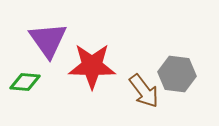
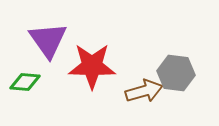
gray hexagon: moved 1 px left, 1 px up
brown arrow: rotated 69 degrees counterclockwise
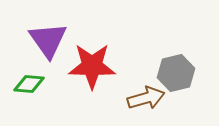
gray hexagon: rotated 21 degrees counterclockwise
green diamond: moved 4 px right, 2 px down
brown arrow: moved 2 px right, 7 px down
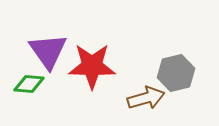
purple triangle: moved 11 px down
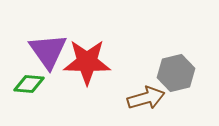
red star: moved 5 px left, 4 px up
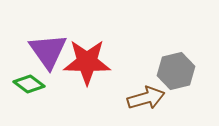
gray hexagon: moved 2 px up
green diamond: rotated 32 degrees clockwise
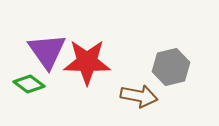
purple triangle: moved 1 px left
gray hexagon: moved 5 px left, 4 px up
brown arrow: moved 7 px left, 2 px up; rotated 27 degrees clockwise
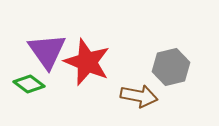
red star: rotated 21 degrees clockwise
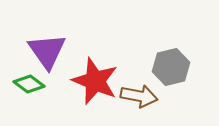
red star: moved 8 px right, 19 px down
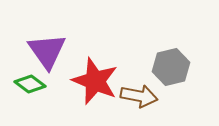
green diamond: moved 1 px right
